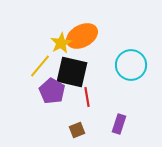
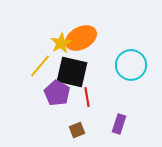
orange ellipse: moved 1 px left, 2 px down
purple pentagon: moved 5 px right, 2 px down
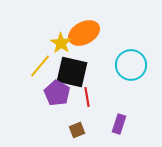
orange ellipse: moved 3 px right, 5 px up
yellow star: rotated 10 degrees counterclockwise
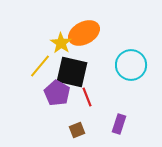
red line: rotated 12 degrees counterclockwise
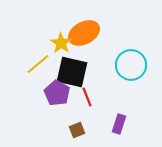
yellow line: moved 2 px left, 2 px up; rotated 10 degrees clockwise
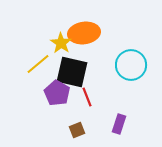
orange ellipse: rotated 20 degrees clockwise
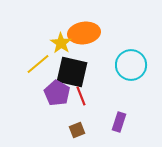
red line: moved 6 px left, 1 px up
purple rectangle: moved 2 px up
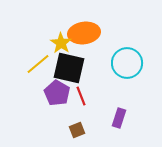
cyan circle: moved 4 px left, 2 px up
black square: moved 3 px left, 4 px up
purple rectangle: moved 4 px up
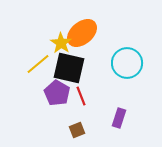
orange ellipse: moved 2 px left; rotated 32 degrees counterclockwise
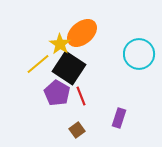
yellow star: moved 1 px left, 1 px down
cyan circle: moved 12 px right, 9 px up
black square: rotated 20 degrees clockwise
brown square: rotated 14 degrees counterclockwise
